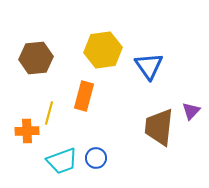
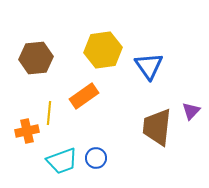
orange rectangle: rotated 40 degrees clockwise
yellow line: rotated 10 degrees counterclockwise
brown trapezoid: moved 2 px left
orange cross: rotated 10 degrees counterclockwise
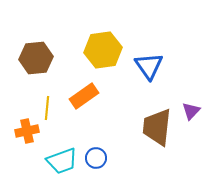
yellow line: moved 2 px left, 5 px up
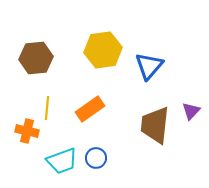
blue triangle: rotated 16 degrees clockwise
orange rectangle: moved 6 px right, 13 px down
brown trapezoid: moved 2 px left, 2 px up
orange cross: rotated 25 degrees clockwise
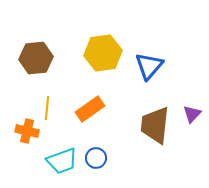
yellow hexagon: moved 3 px down
purple triangle: moved 1 px right, 3 px down
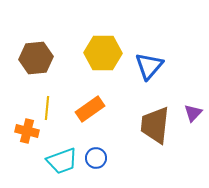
yellow hexagon: rotated 9 degrees clockwise
purple triangle: moved 1 px right, 1 px up
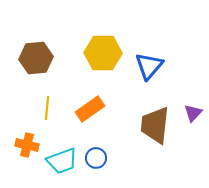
orange cross: moved 14 px down
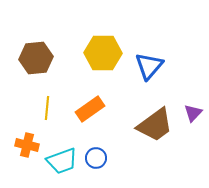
brown trapezoid: rotated 132 degrees counterclockwise
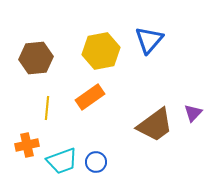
yellow hexagon: moved 2 px left, 2 px up; rotated 12 degrees counterclockwise
blue triangle: moved 26 px up
orange rectangle: moved 12 px up
orange cross: rotated 25 degrees counterclockwise
blue circle: moved 4 px down
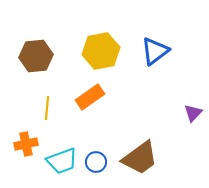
blue triangle: moved 6 px right, 11 px down; rotated 12 degrees clockwise
brown hexagon: moved 2 px up
brown trapezoid: moved 15 px left, 33 px down
orange cross: moved 1 px left, 1 px up
